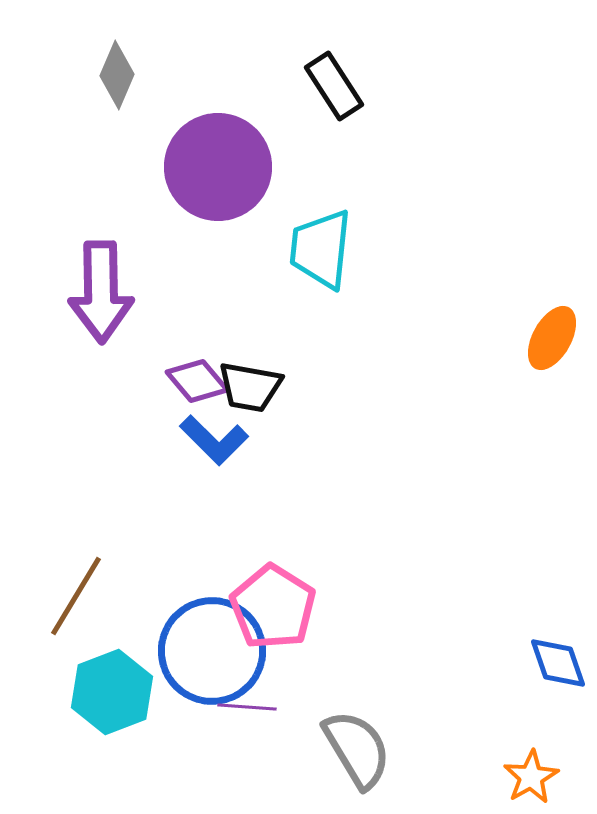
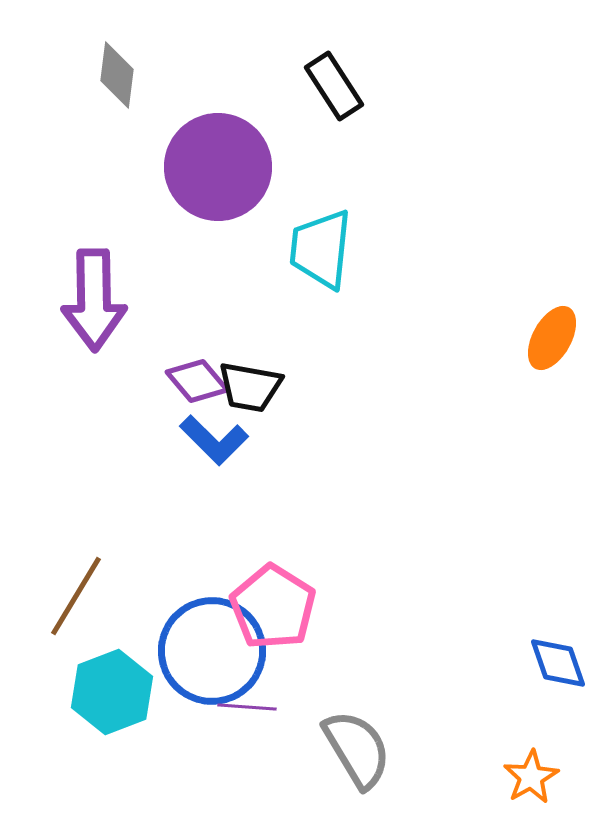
gray diamond: rotated 16 degrees counterclockwise
purple arrow: moved 7 px left, 8 px down
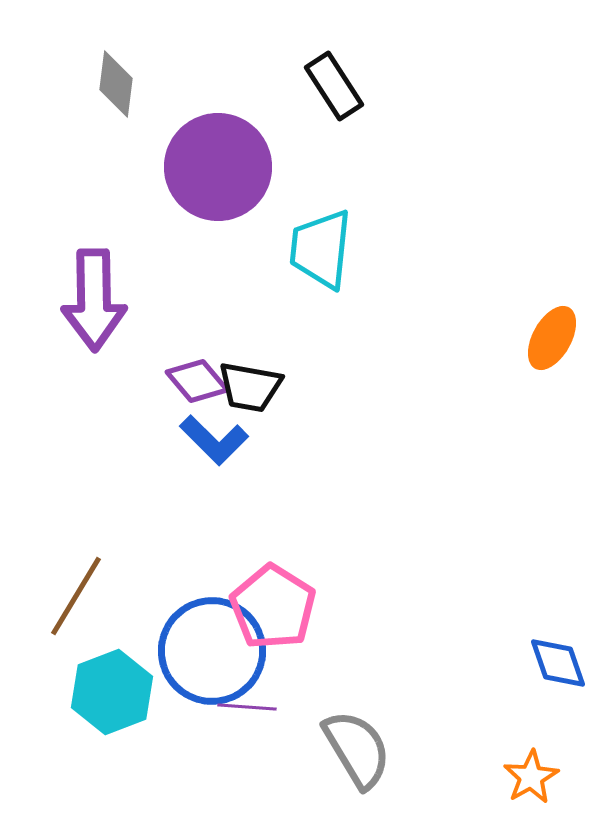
gray diamond: moved 1 px left, 9 px down
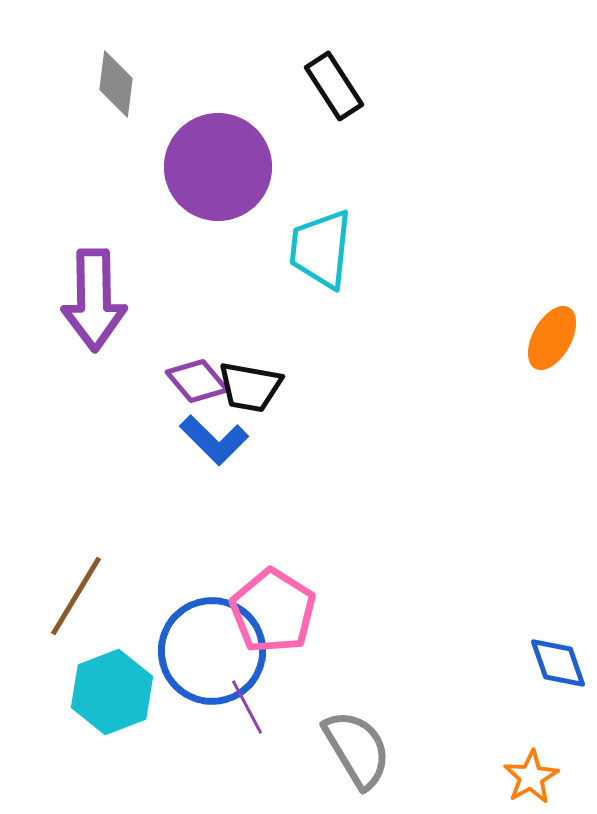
pink pentagon: moved 4 px down
purple line: rotated 58 degrees clockwise
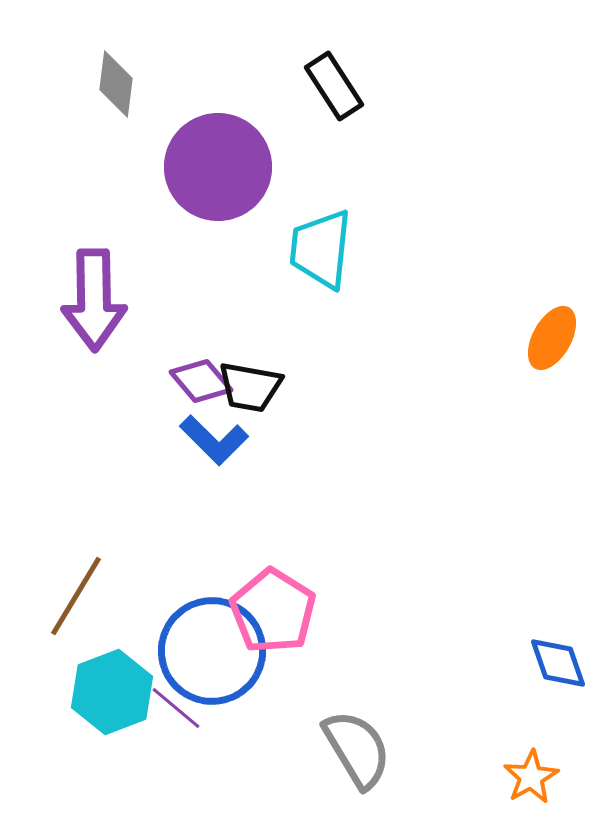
purple diamond: moved 4 px right
purple line: moved 71 px left, 1 px down; rotated 22 degrees counterclockwise
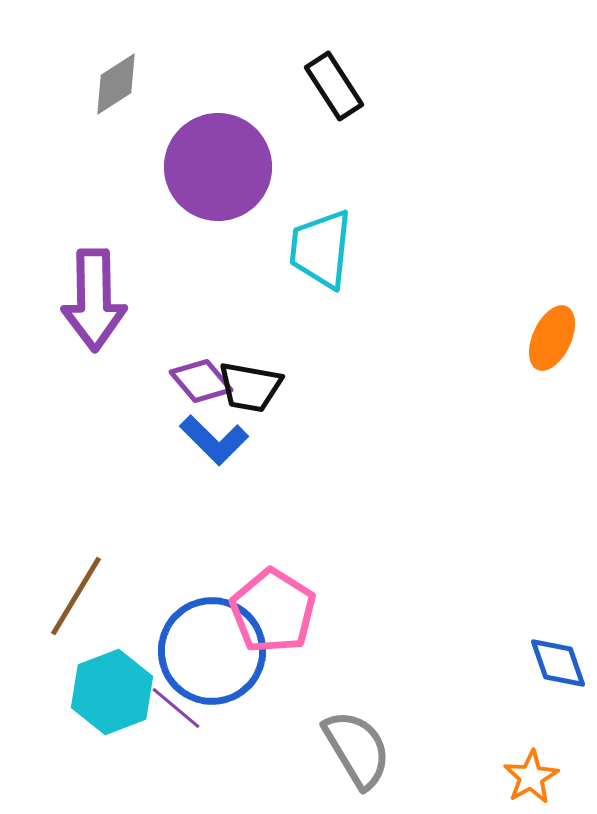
gray diamond: rotated 50 degrees clockwise
orange ellipse: rotated 4 degrees counterclockwise
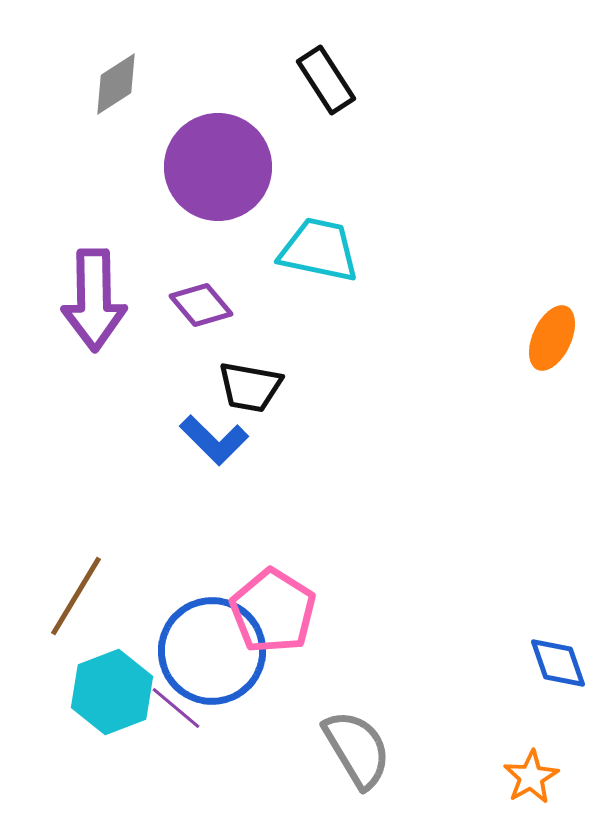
black rectangle: moved 8 px left, 6 px up
cyan trapezoid: moved 2 px left, 1 px down; rotated 96 degrees clockwise
purple diamond: moved 76 px up
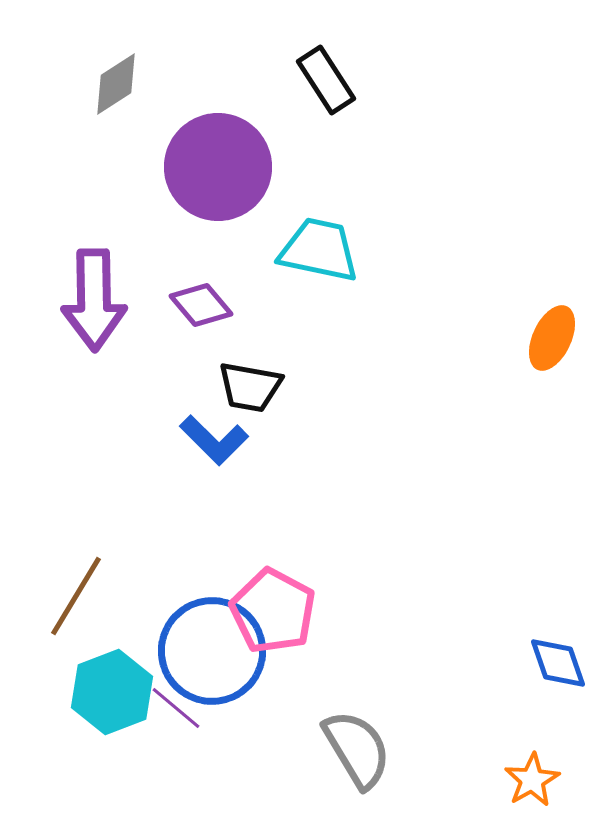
pink pentagon: rotated 4 degrees counterclockwise
orange star: moved 1 px right, 3 px down
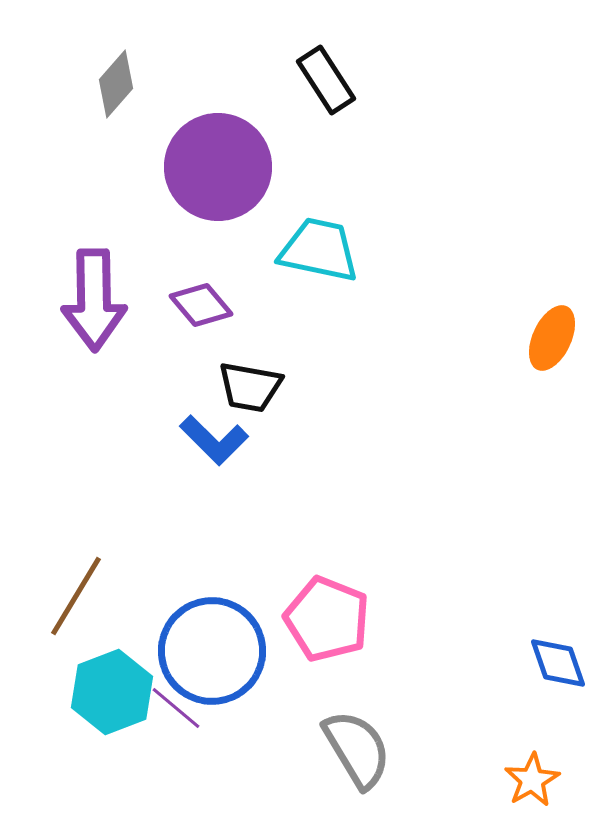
gray diamond: rotated 16 degrees counterclockwise
pink pentagon: moved 54 px right, 8 px down; rotated 6 degrees counterclockwise
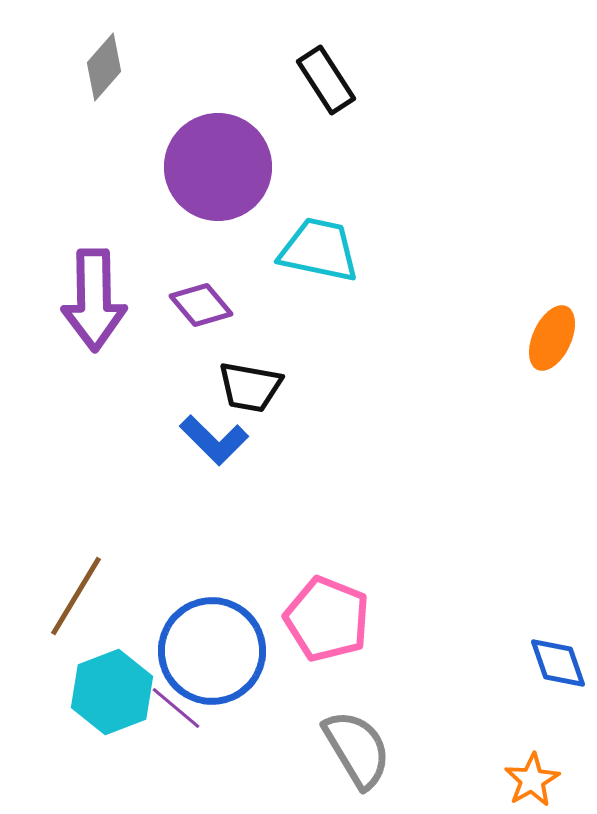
gray diamond: moved 12 px left, 17 px up
